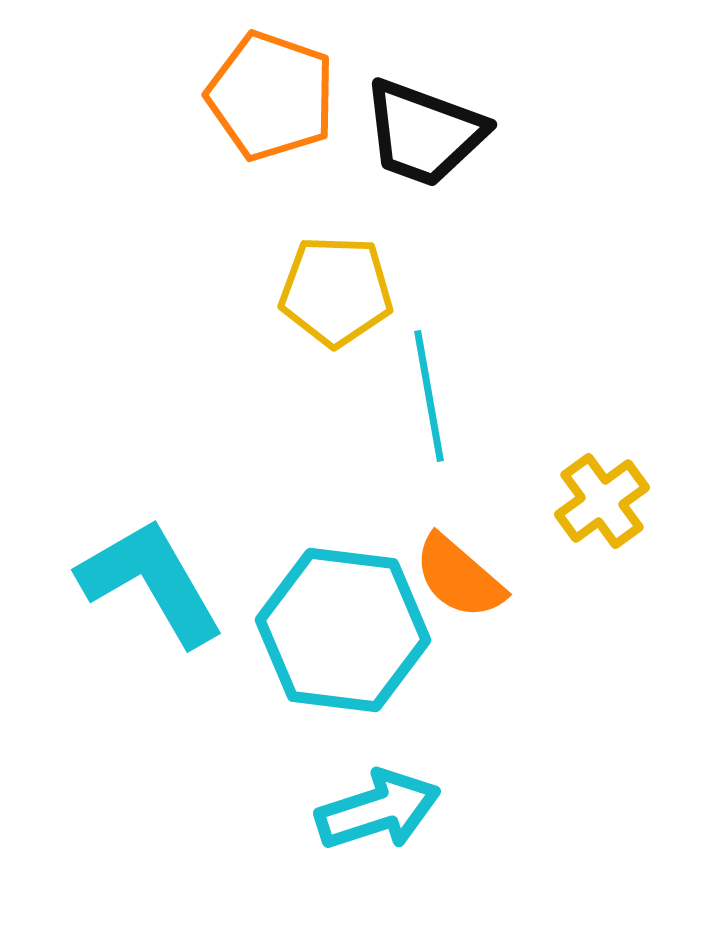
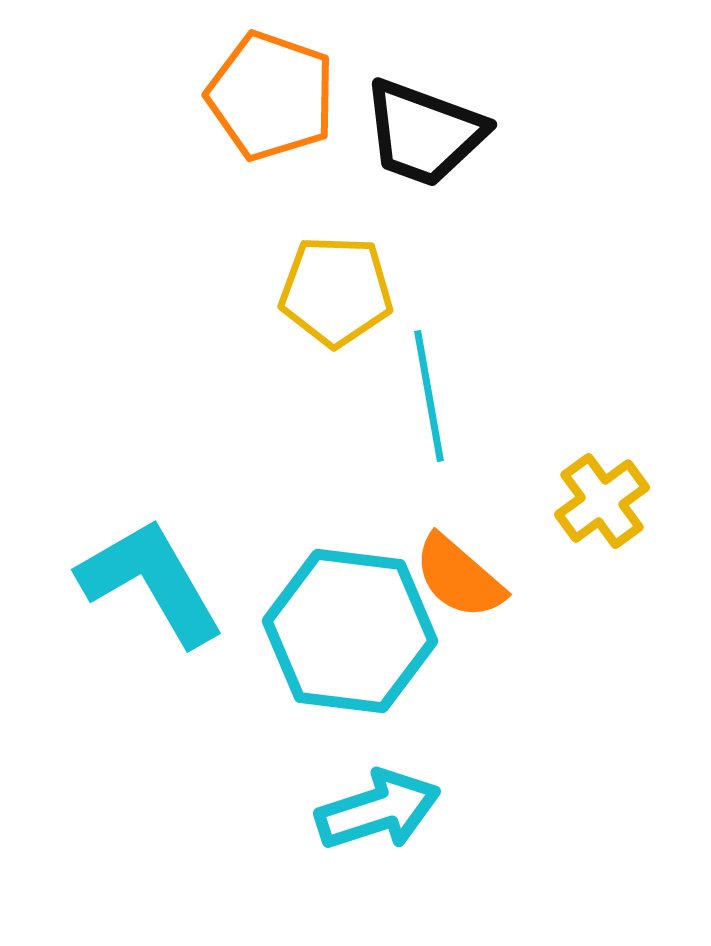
cyan hexagon: moved 7 px right, 1 px down
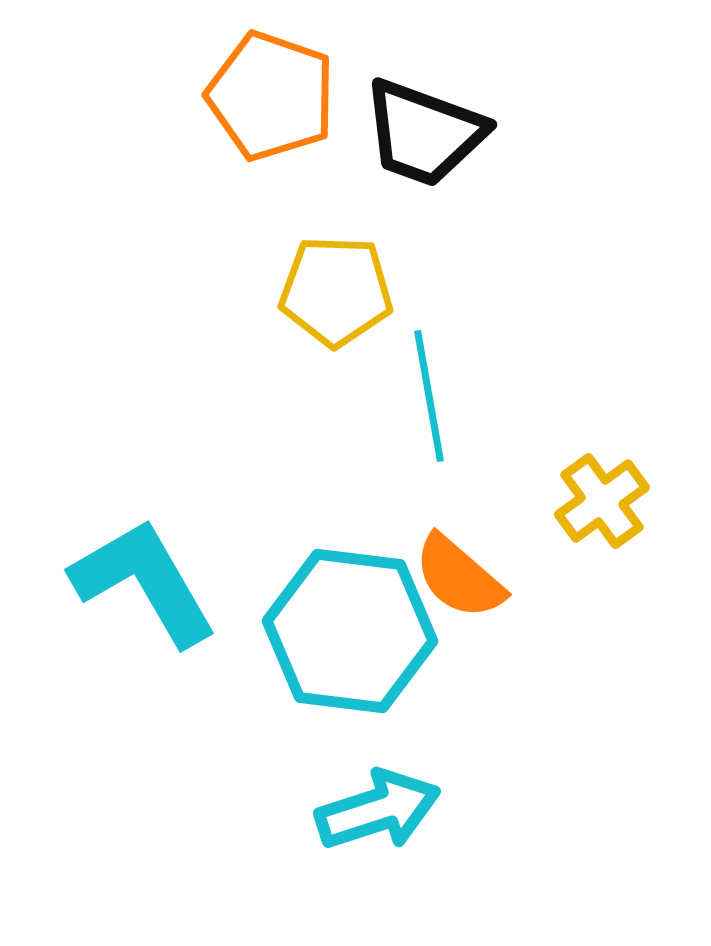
cyan L-shape: moved 7 px left
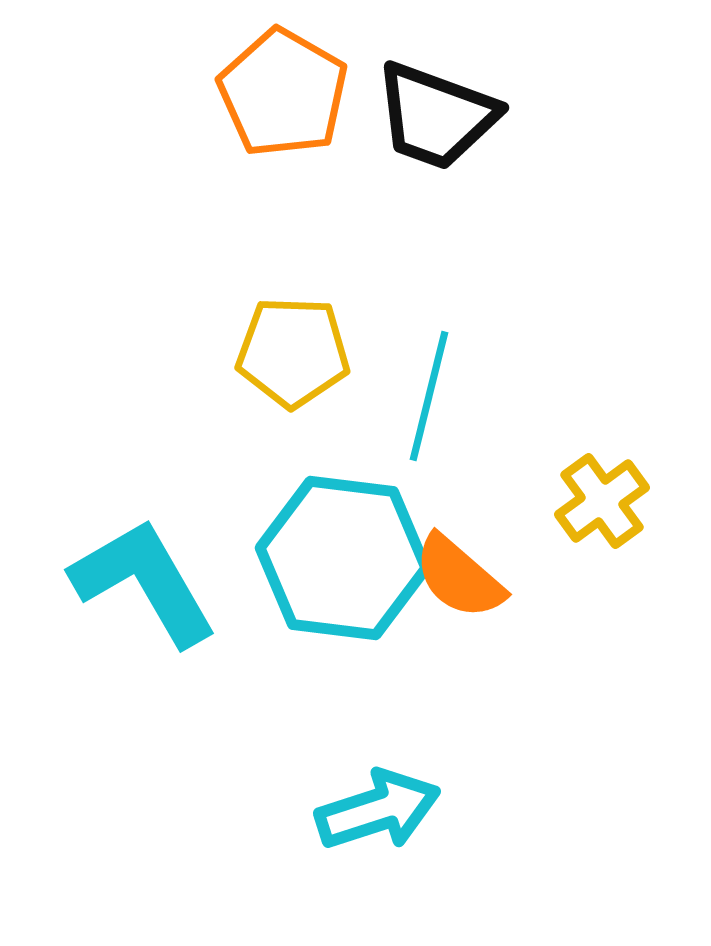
orange pentagon: moved 12 px right, 3 px up; rotated 11 degrees clockwise
black trapezoid: moved 12 px right, 17 px up
yellow pentagon: moved 43 px left, 61 px down
cyan line: rotated 24 degrees clockwise
cyan hexagon: moved 7 px left, 73 px up
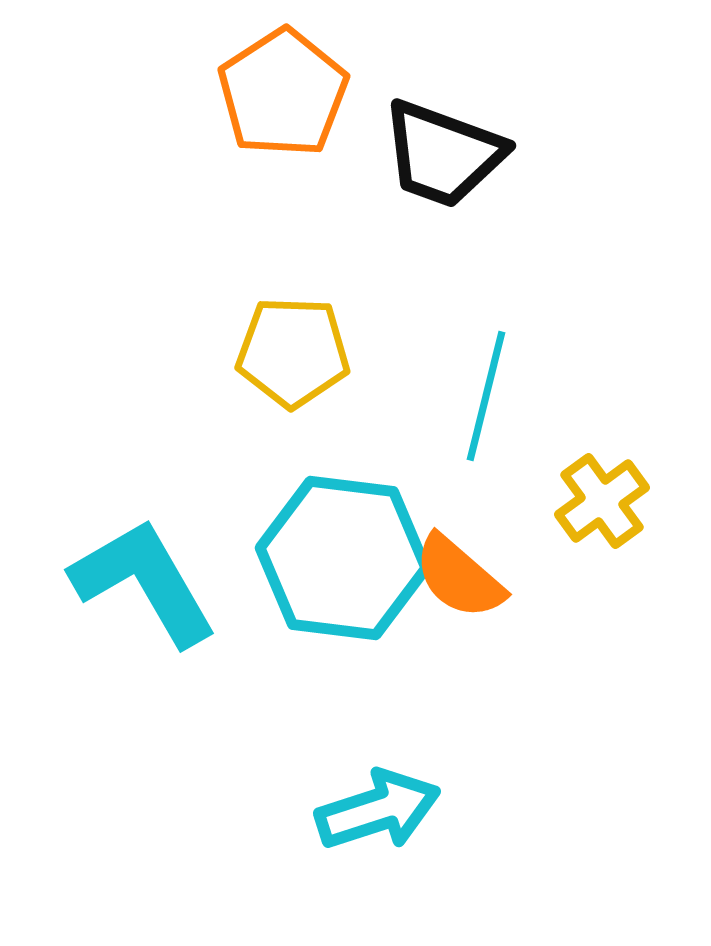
orange pentagon: rotated 9 degrees clockwise
black trapezoid: moved 7 px right, 38 px down
cyan line: moved 57 px right
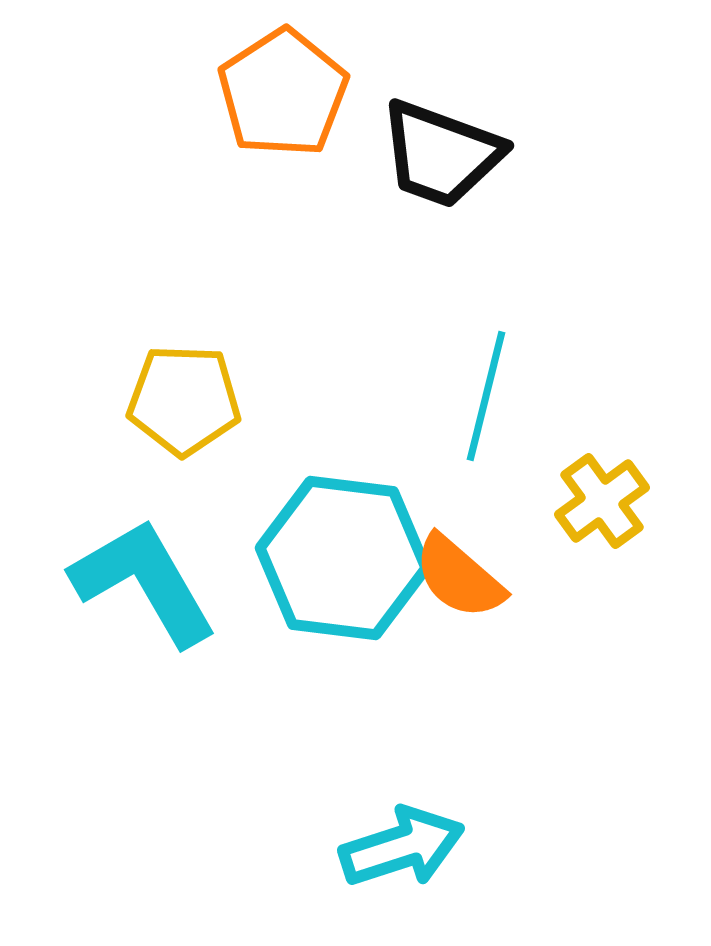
black trapezoid: moved 2 px left
yellow pentagon: moved 109 px left, 48 px down
cyan arrow: moved 24 px right, 37 px down
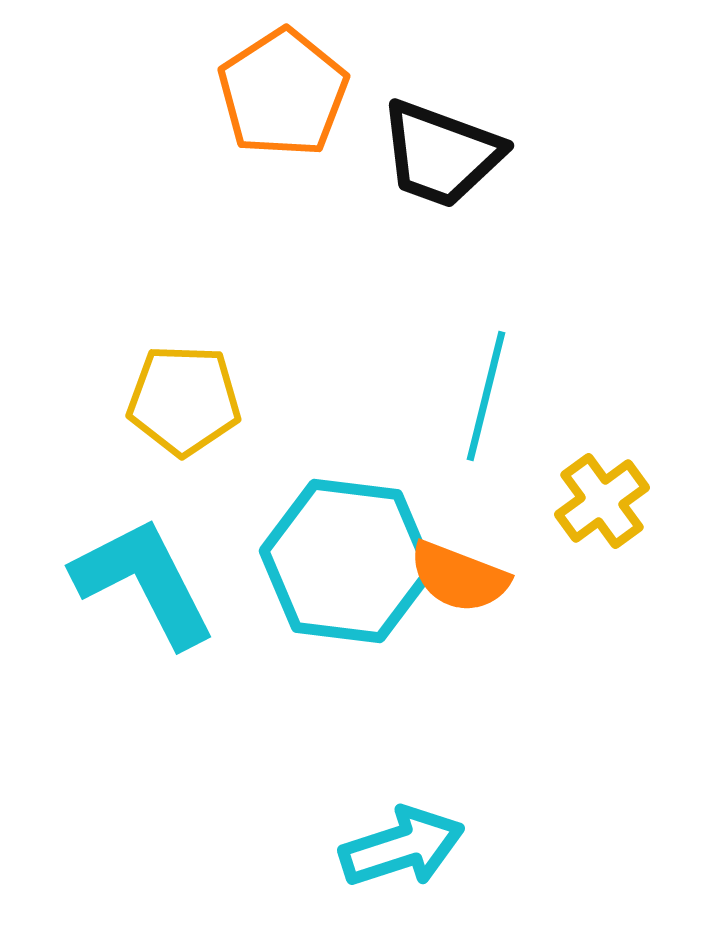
cyan hexagon: moved 4 px right, 3 px down
orange semicircle: rotated 20 degrees counterclockwise
cyan L-shape: rotated 3 degrees clockwise
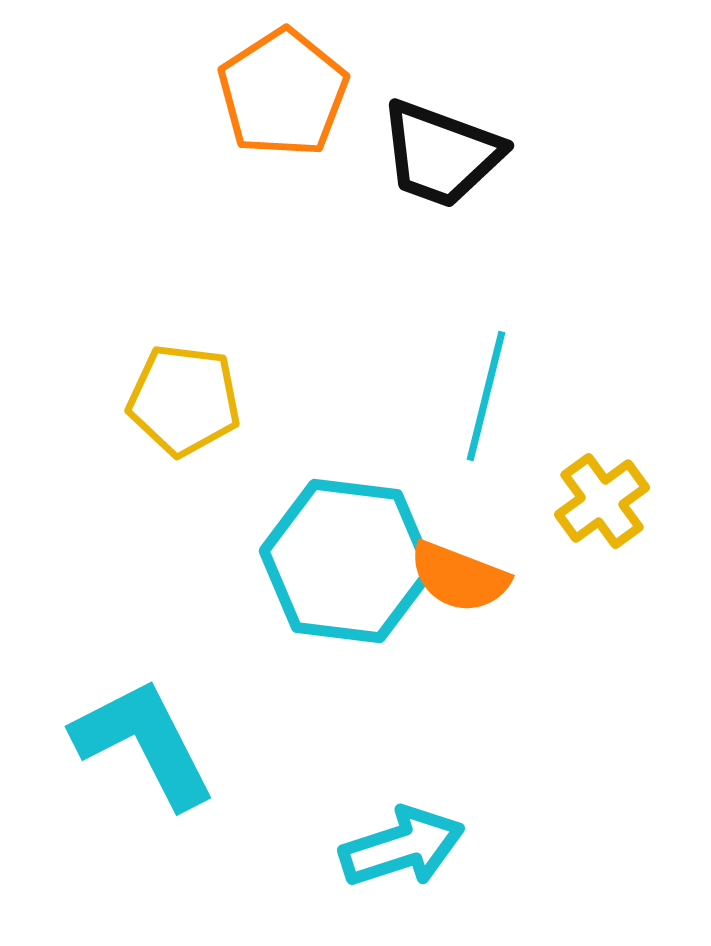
yellow pentagon: rotated 5 degrees clockwise
cyan L-shape: moved 161 px down
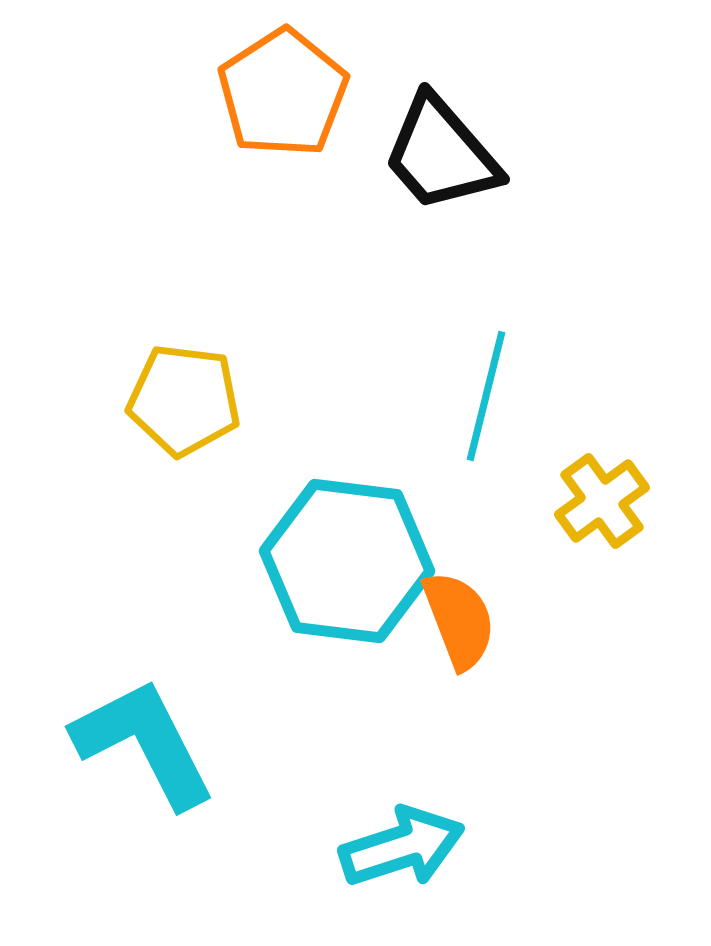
black trapezoid: rotated 29 degrees clockwise
orange semicircle: moved 43 px down; rotated 132 degrees counterclockwise
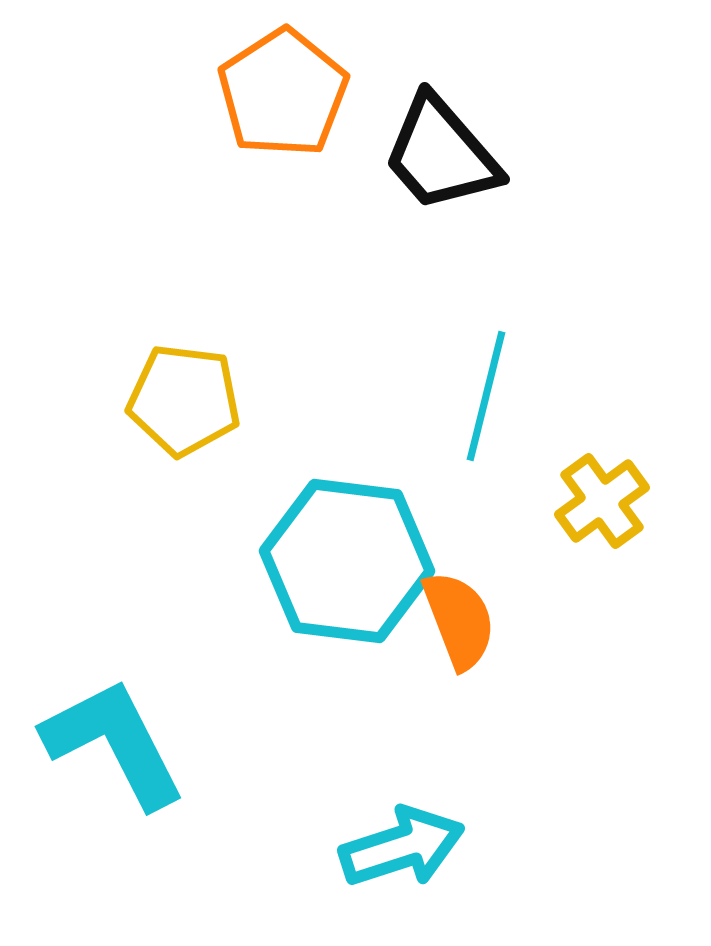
cyan L-shape: moved 30 px left
